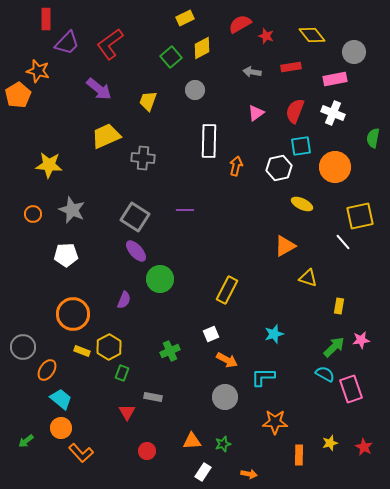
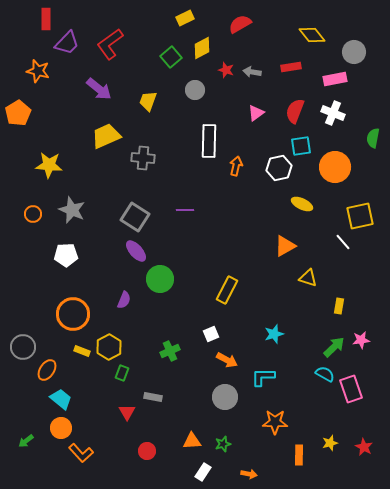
red star at (266, 36): moved 40 px left, 34 px down
orange pentagon at (18, 95): moved 18 px down
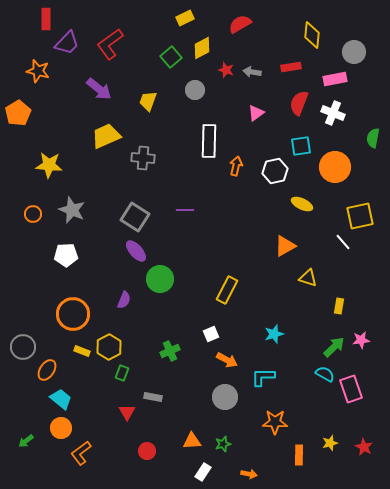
yellow diamond at (312, 35): rotated 44 degrees clockwise
red semicircle at (295, 111): moved 4 px right, 8 px up
white hexagon at (279, 168): moved 4 px left, 3 px down
orange L-shape at (81, 453): rotated 95 degrees clockwise
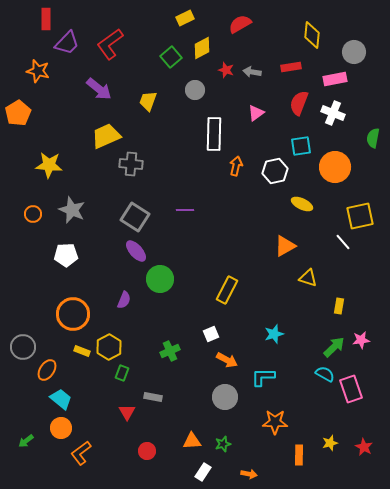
white rectangle at (209, 141): moved 5 px right, 7 px up
gray cross at (143, 158): moved 12 px left, 6 px down
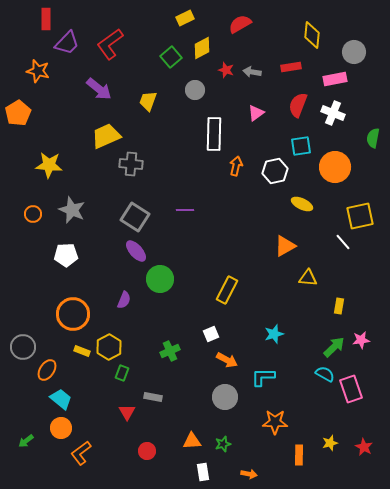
red semicircle at (299, 103): moved 1 px left, 2 px down
yellow triangle at (308, 278): rotated 12 degrees counterclockwise
white rectangle at (203, 472): rotated 42 degrees counterclockwise
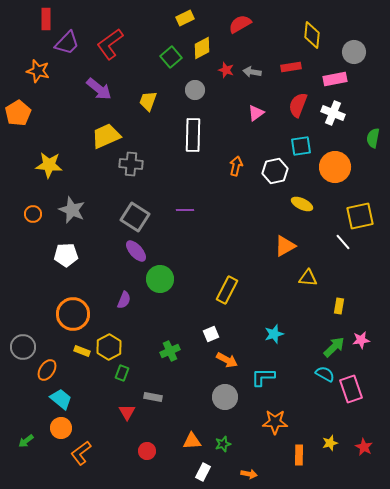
white rectangle at (214, 134): moved 21 px left, 1 px down
white rectangle at (203, 472): rotated 36 degrees clockwise
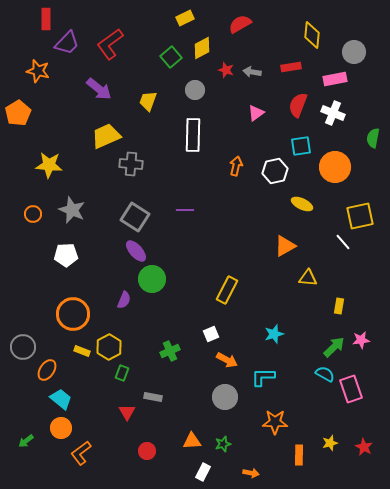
green circle at (160, 279): moved 8 px left
orange arrow at (249, 474): moved 2 px right, 1 px up
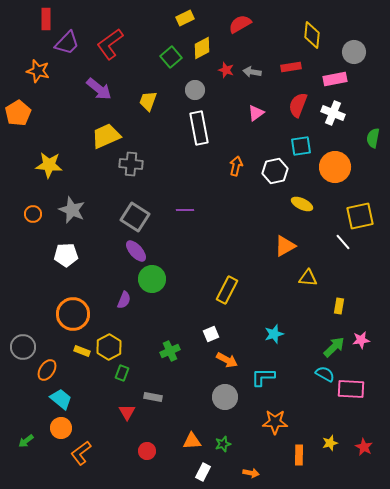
white rectangle at (193, 135): moved 6 px right, 7 px up; rotated 12 degrees counterclockwise
pink rectangle at (351, 389): rotated 68 degrees counterclockwise
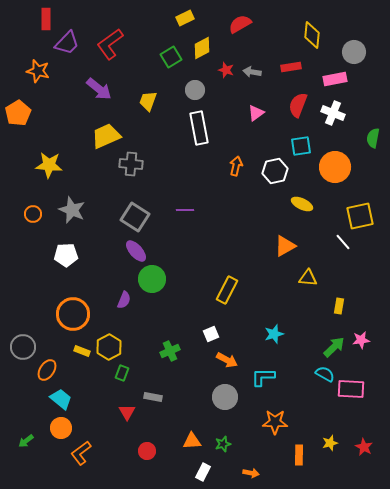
green square at (171, 57): rotated 10 degrees clockwise
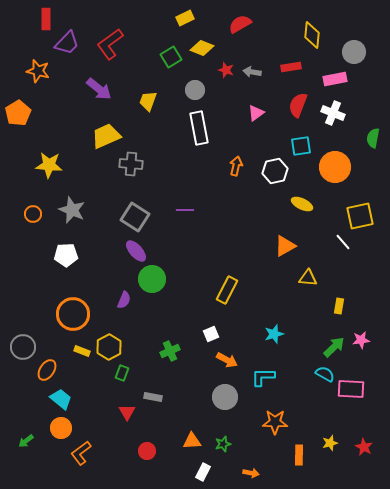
yellow diamond at (202, 48): rotated 50 degrees clockwise
